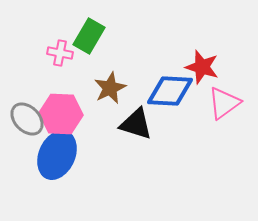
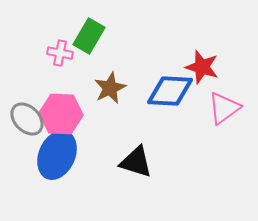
pink triangle: moved 5 px down
black triangle: moved 38 px down
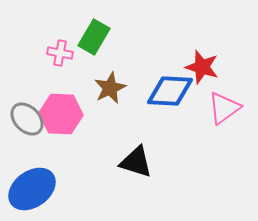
green rectangle: moved 5 px right, 1 px down
blue ellipse: moved 25 px left, 34 px down; rotated 30 degrees clockwise
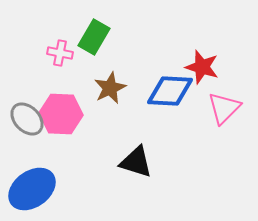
pink triangle: rotated 9 degrees counterclockwise
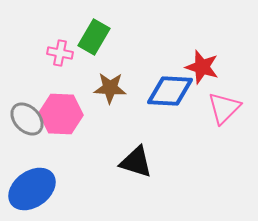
brown star: rotated 28 degrees clockwise
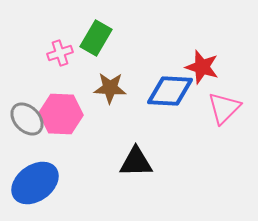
green rectangle: moved 2 px right, 1 px down
pink cross: rotated 30 degrees counterclockwise
black triangle: rotated 18 degrees counterclockwise
blue ellipse: moved 3 px right, 6 px up
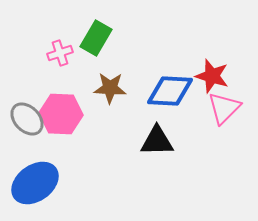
red star: moved 10 px right, 9 px down
black triangle: moved 21 px right, 21 px up
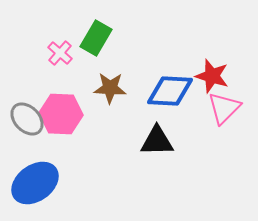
pink cross: rotated 30 degrees counterclockwise
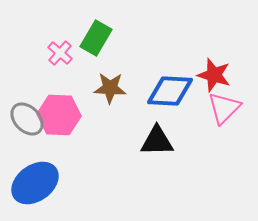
red star: moved 2 px right, 1 px up
pink hexagon: moved 2 px left, 1 px down
